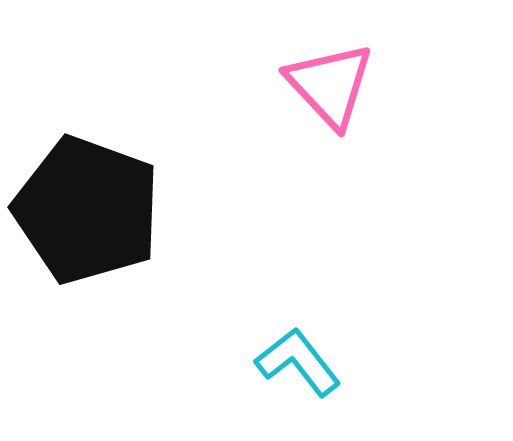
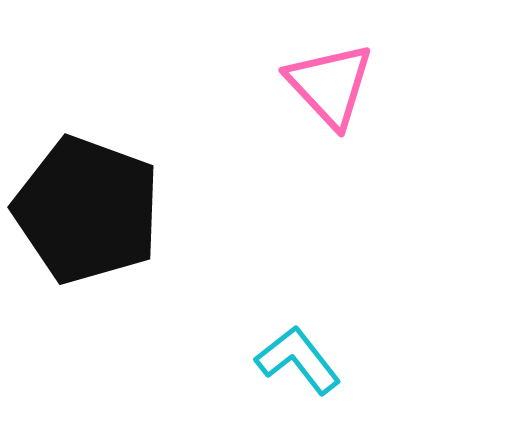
cyan L-shape: moved 2 px up
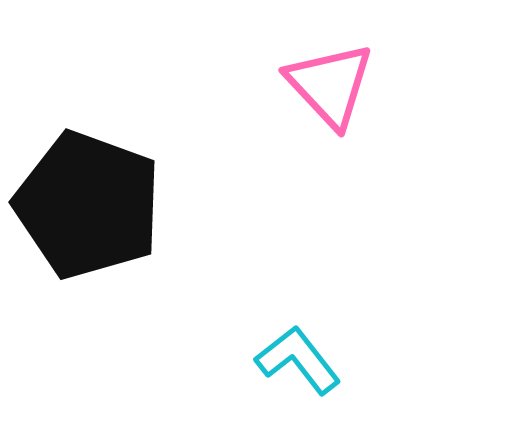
black pentagon: moved 1 px right, 5 px up
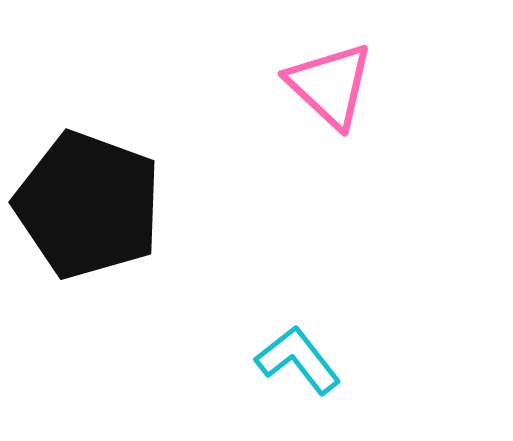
pink triangle: rotated 4 degrees counterclockwise
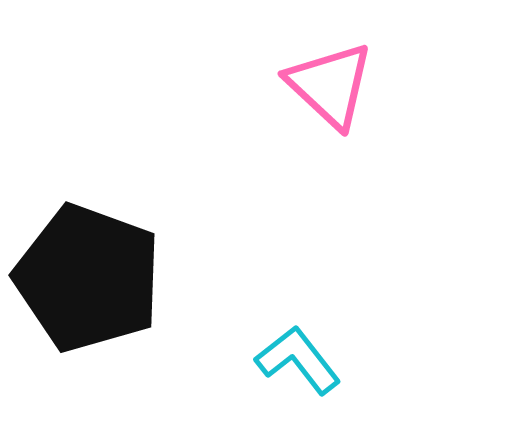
black pentagon: moved 73 px down
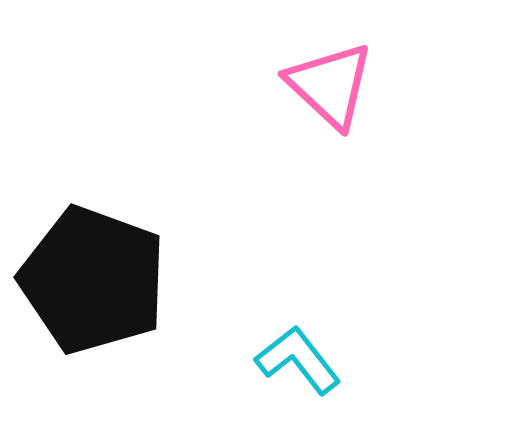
black pentagon: moved 5 px right, 2 px down
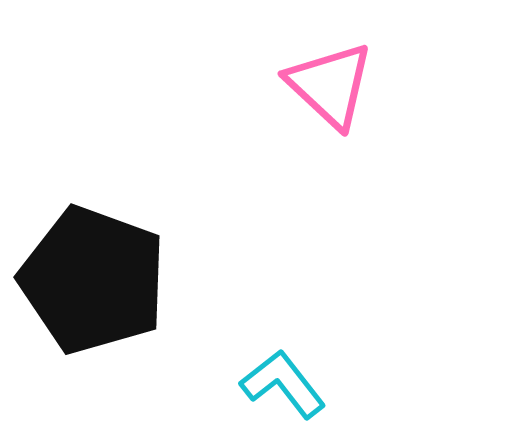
cyan L-shape: moved 15 px left, 24 px down
